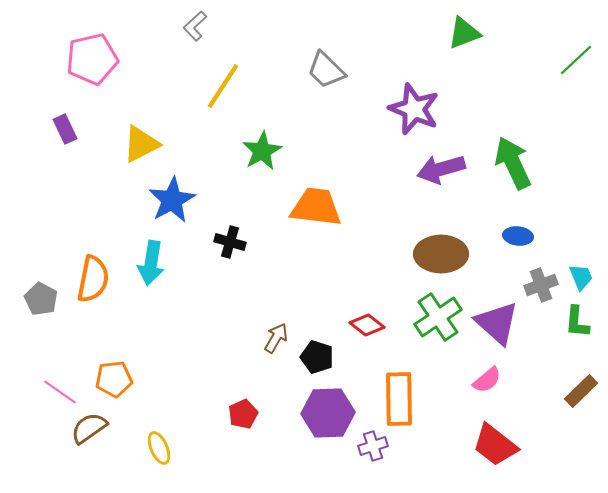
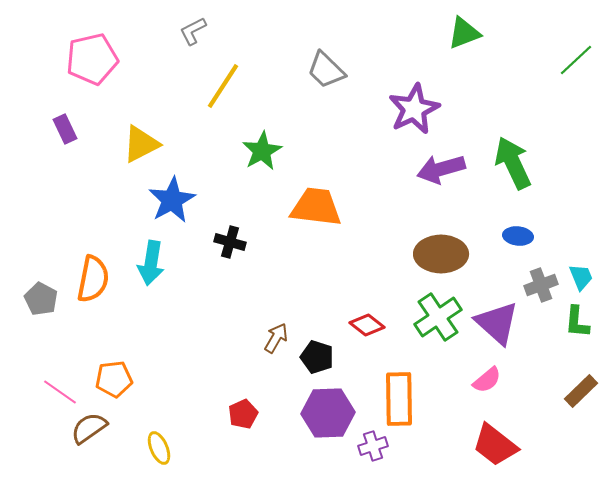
gray L-shape: moved 2 px left, 5 px down; rotated 16 degrees clockwise
purple star: rotated 24 degrees clockwise
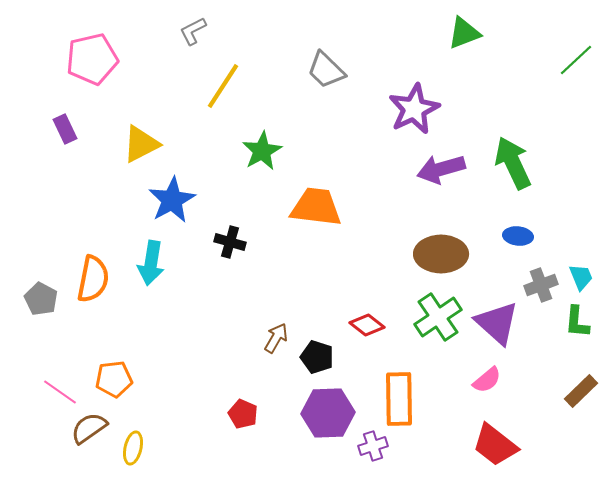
red pentagon: rotated 24 degrees counterclockwise
yellow ellipse: moved 26 px left; rotated 36 degrees clockwise
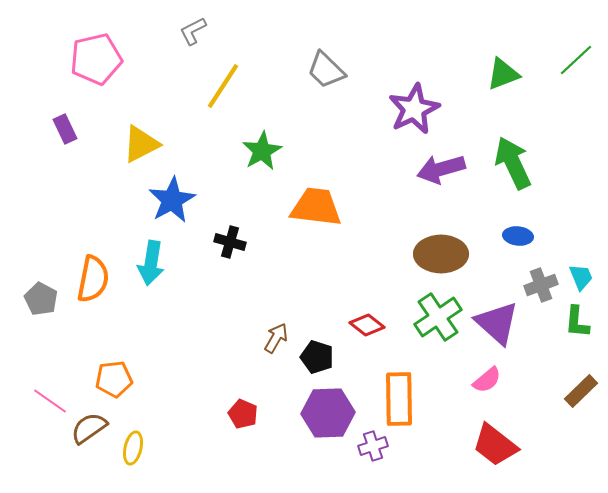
green triangle: moved 39 px right, 41 px down
pink pentagon: moved 4 px right
pink line: moved 10 px left, 9 px down
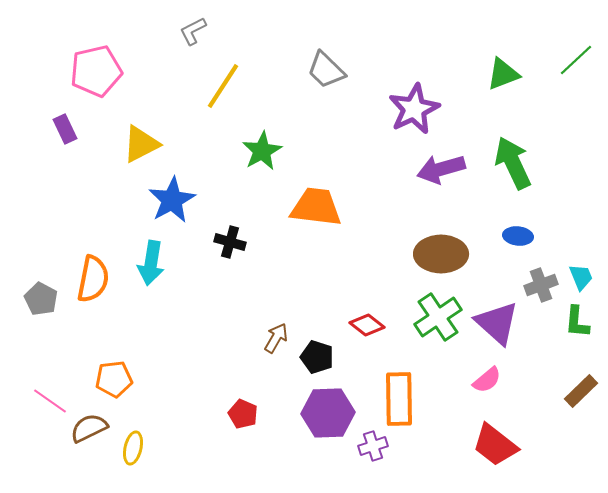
pink pentagon: moved 12 px down
brown semicircle: rotated 9 degrees clockwise
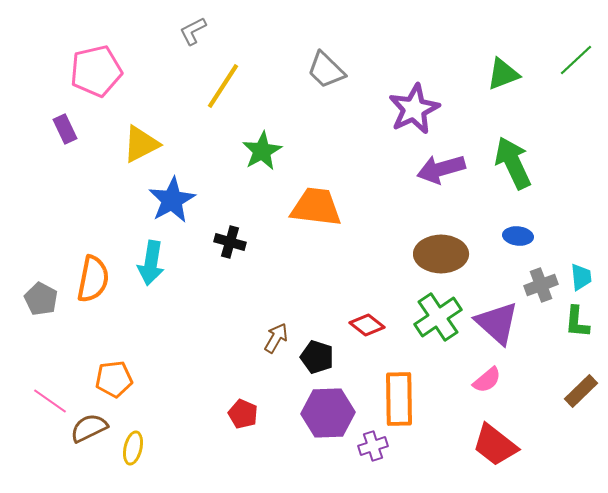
cyan trapezoid: rotated 16 degrees clockwise
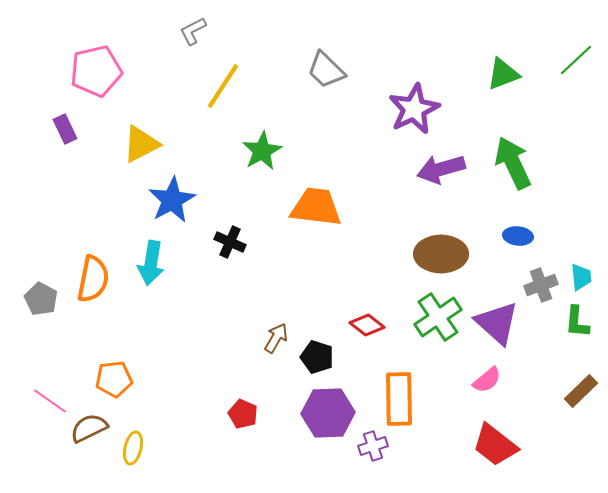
black cross: rotated 8 degrees clockwise
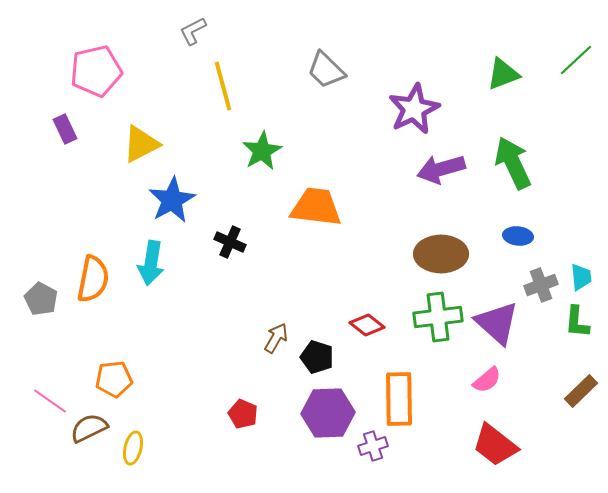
yellow line: rotated 48 degrees counterclockwise
green cross: rotated 27 degrees clockwise
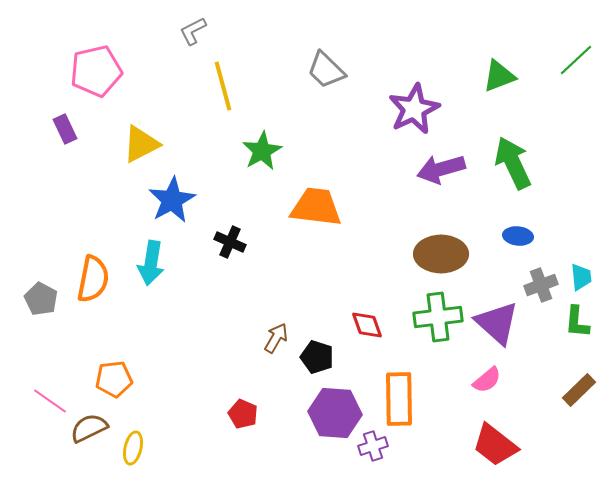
green triangle: moved 4 px left, 2 px down
red diamond: rotated 32 degrees clockwise
brown rectangle: moved 2 px left, 1 px up
purple hexagon: moved 7 px right; rotated 6 degrees clockwise
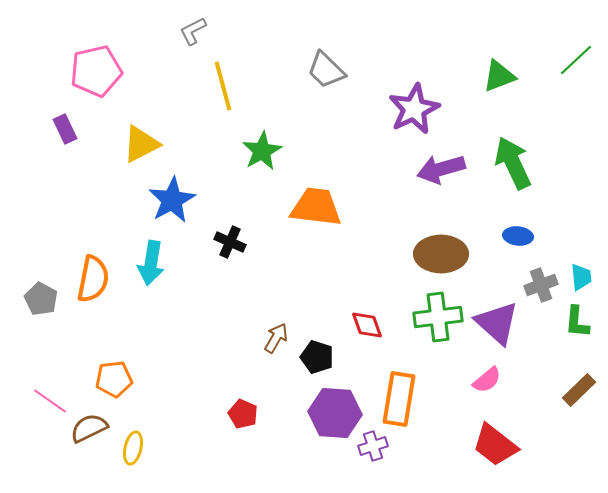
orange rectangle: rotated 10 degrees clockwise
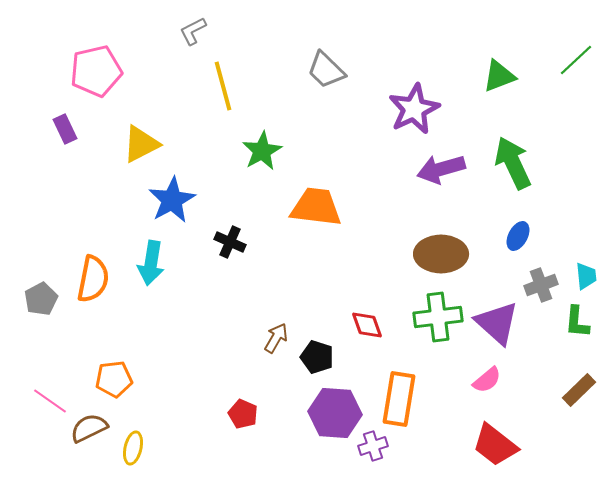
blue ellipse: rotated 68 degrees counterclockwise
cyan trapezoid: moved 5 px right, 1 px up
gray pentagon: rotated 16 degrees clockwise
